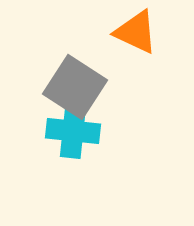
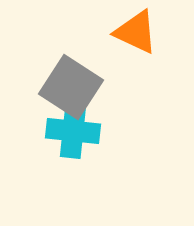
gray square: moved 4 px left
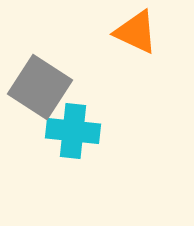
gray square: moved 31 px left
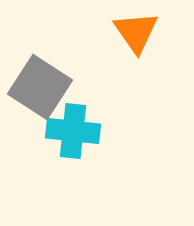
orange triangle: rotated 30 degrees clockwise
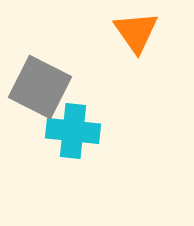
gray square: rotated 6 degrees counterclockwise
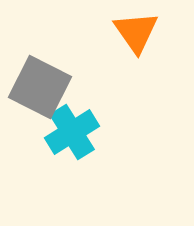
cyan cross: moved 1 px left, 1 px down; rotated 38 degrees counterclockwise
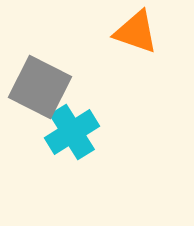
orange triangle: rotated 36 degrees counterclockwise
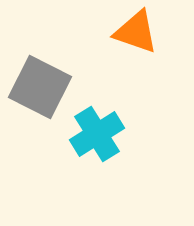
cyan cross: moved 25 px right, 2 px down
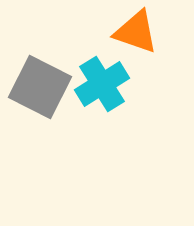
cyan cross: moved 5 px right, 50 px up
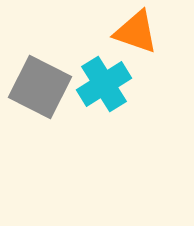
cyan cross: moved 2 px right
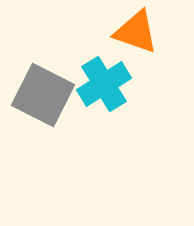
gray square: moved 3 px right, 8 px down
